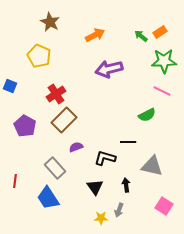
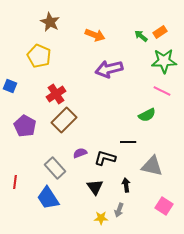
orange arrow: rotated 48 degrees clockwise
purple semicircle: moved 4 px right, 6 px down
red line: moved 1 px down
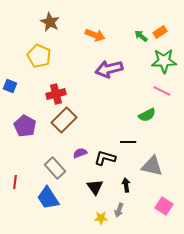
red cross: rotated 18 degrees clockwise
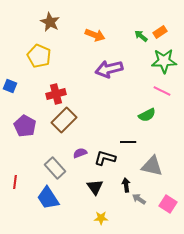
pink square: moved 4 px right, 2 px up
gray arrow: moved 20 px right, 11 px up; rotated 104 degrees clockwise
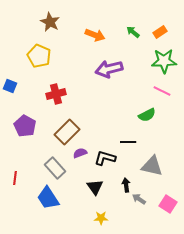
green arrow: moved 8 px left, 4 px up
brown rectangle: moved 3 px right, 12 px down
red line: moved 4 px up
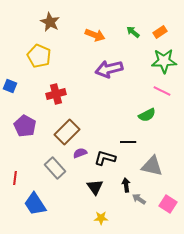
blue trapezoid: moved 13 px left, 6 px down
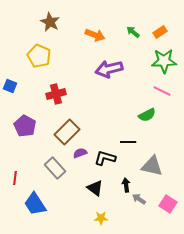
black triangle: moved 1 px down; rotated 18 degrees counterclockwise
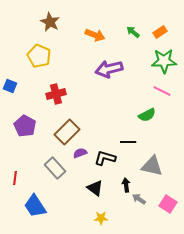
blue trapezoid: moved 2 px down
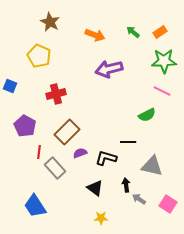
black L-shape: moved 1 px right
red line: moved 24 px right, 26 px up
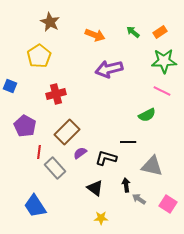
yellow pentagon: rotated 15 degrees clockwise
purple semicircle: rotated 16 degrees counterclockwise
